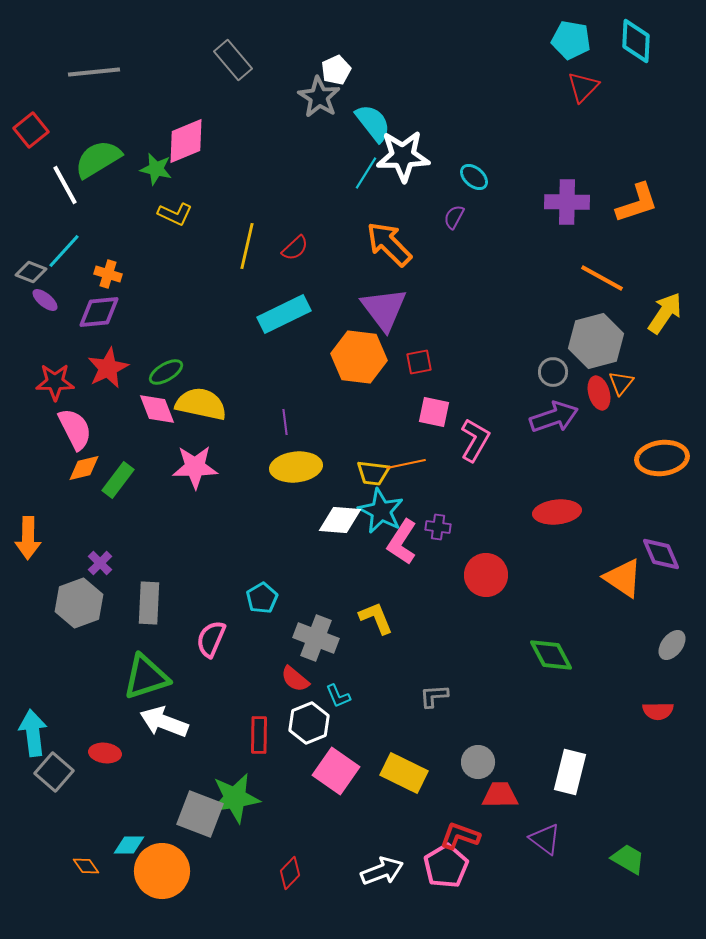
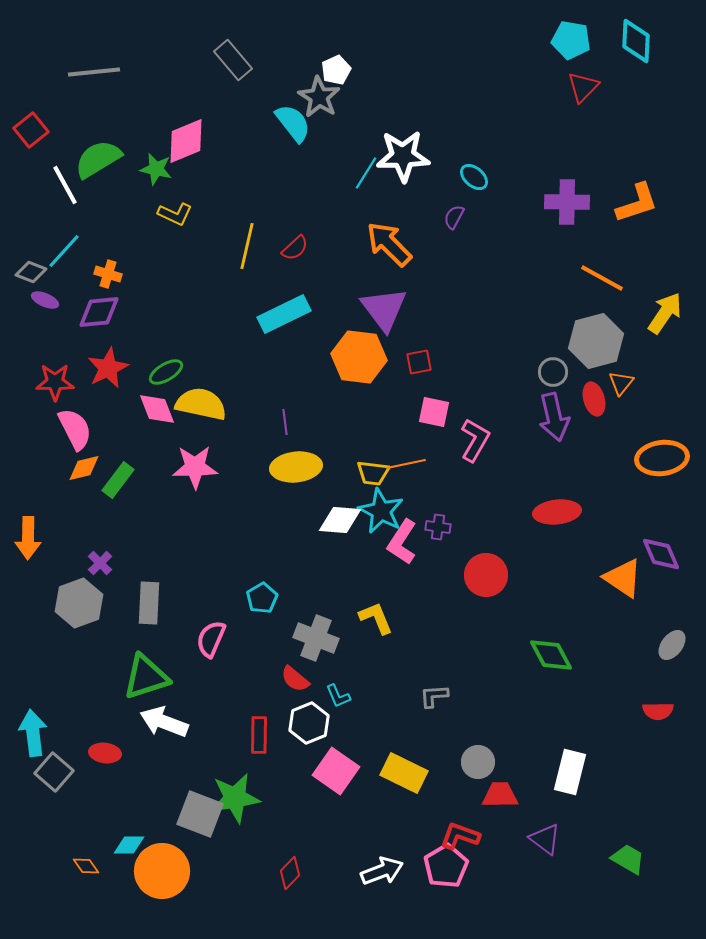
cyan semicircle at (373, 123): moved 80 px left
purple ellipse at (45, 300): rotated 16 degrees counterclockwise
red ellipse at (599, 393): moved 5 px left, 6 px down
purple arrow at (554, 417): rotated 96 degrees clockwise
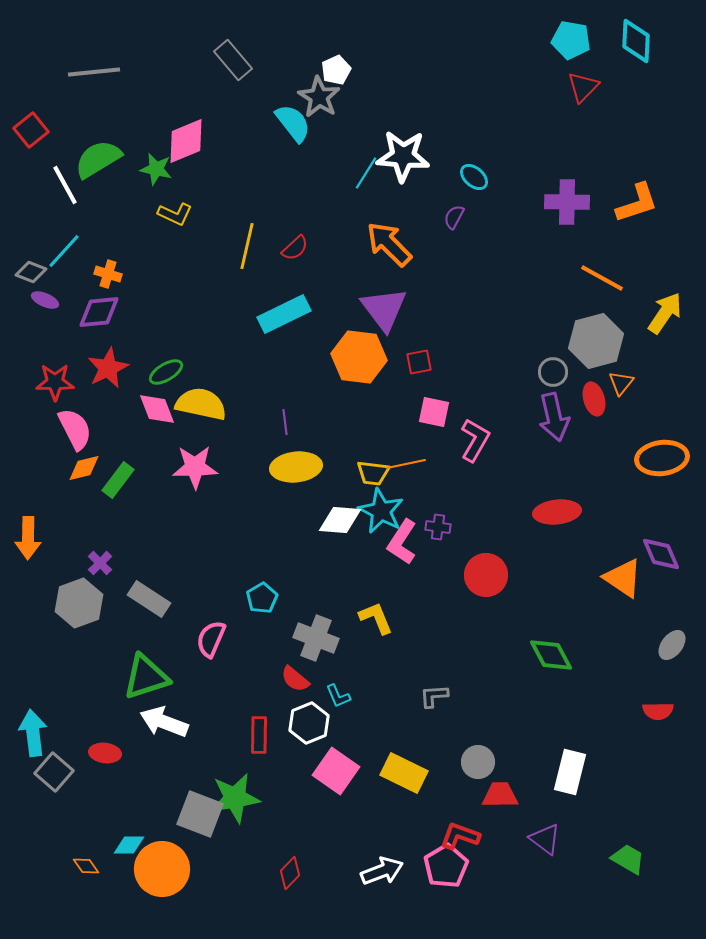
white star at (403, 156): rotated 6 degrees clockwise
gray rectangle at (149, 603): moved 4 px up; rotated 60 degrees counterclockwise
orange circle at (162, 871): moved 2 px up
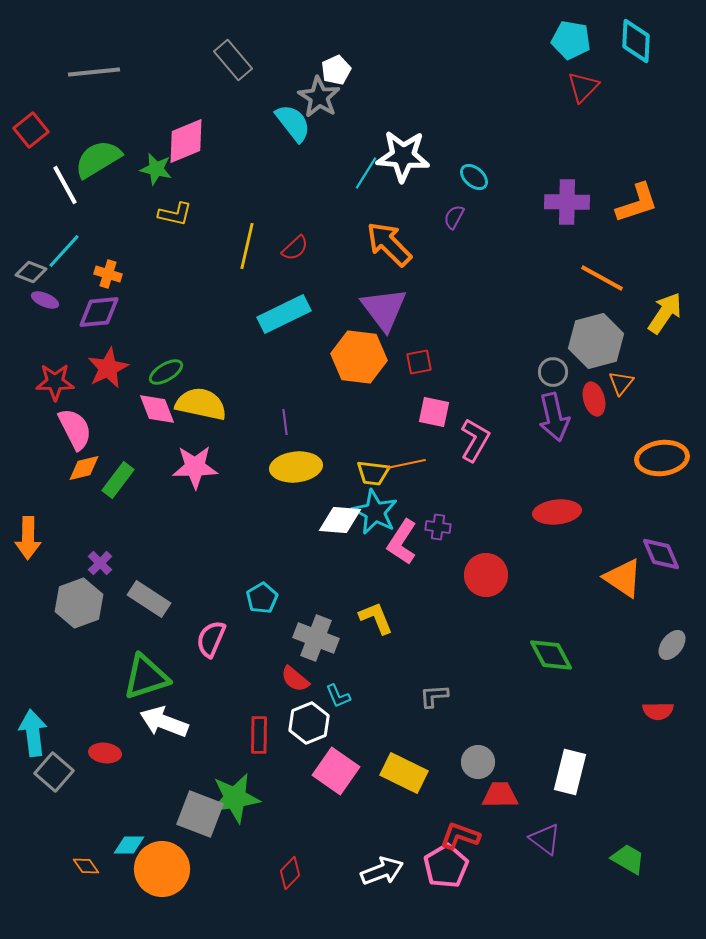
yellow L-shape at (175, 214): rotated 12 degrees counterclockwise
cyan star at (381, 511): moved 6 px left, 1 px down
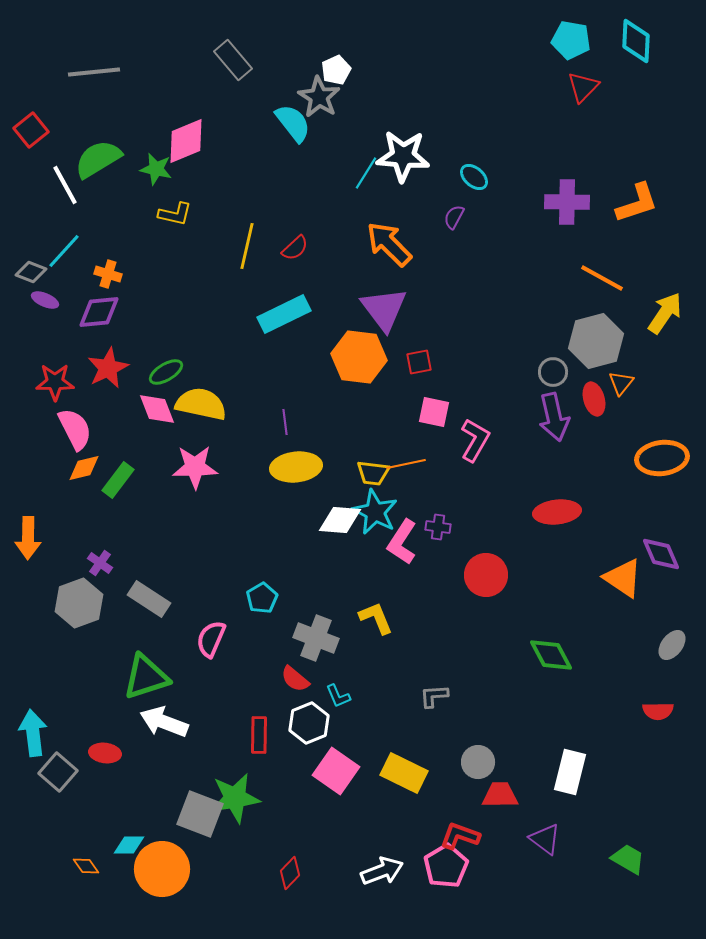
purple cross at (100, 563): rotated 10 degrees counterclockwise
gray square at (54, 772): moved 4 px right
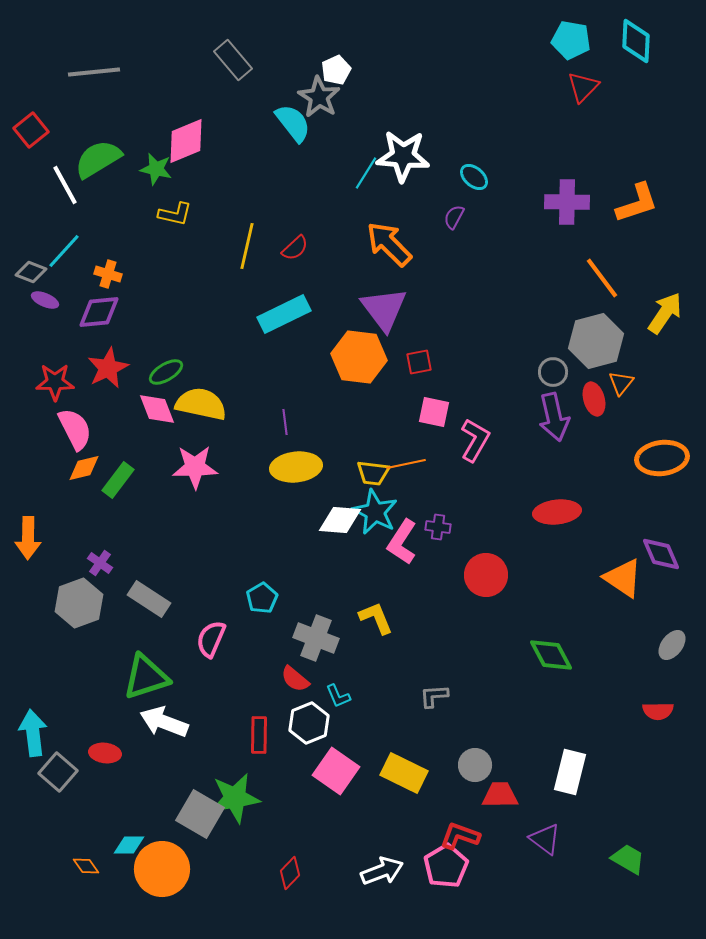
orange line at (602, 278): rotated 24 degrees clockwise
gray circle at (478, 762): moved 3 px left, 3 px down
gray square at (200, 814): rotated 9 degrees clockwise
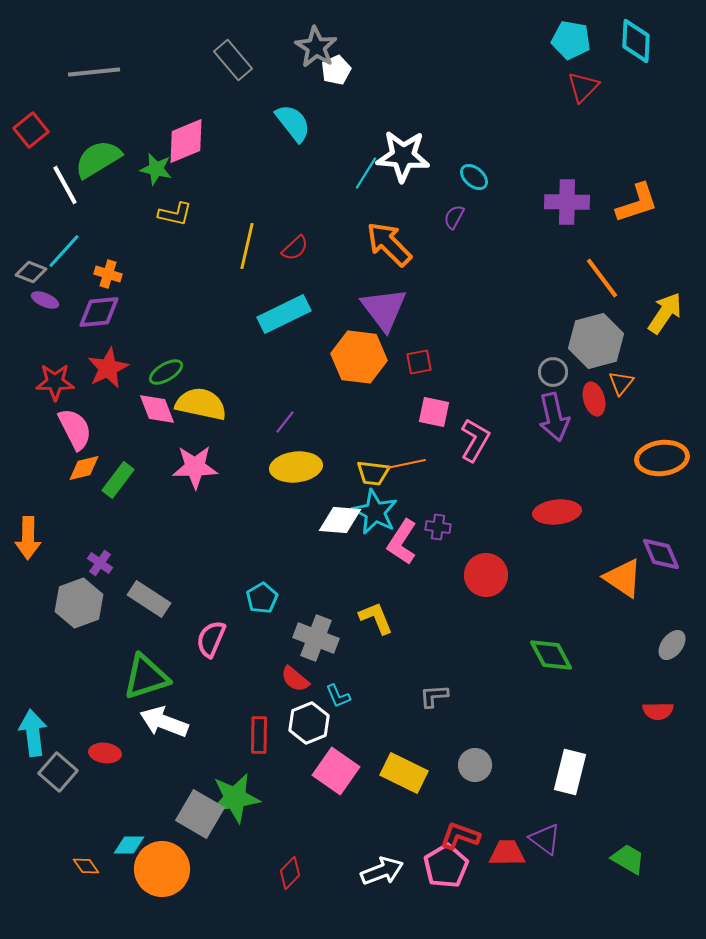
gray star at (319, 97): moved 3 px left, 50 px up
purple line at (285, 422): rotated 45 degrees clockwise
red trapezoid at (500, 795): moved 7 px right, 58 px down
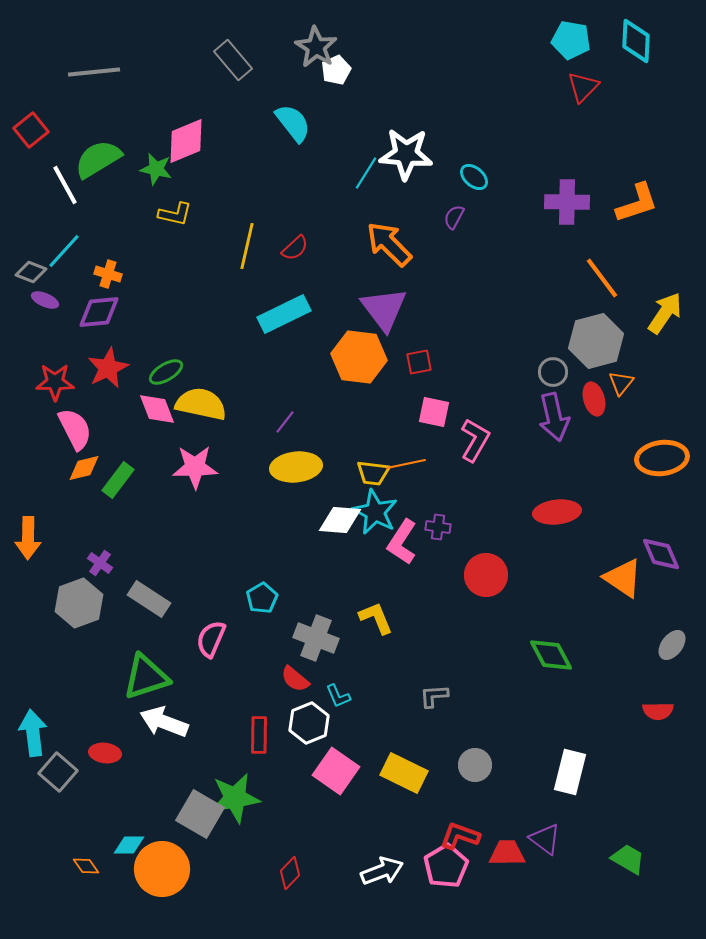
white star at (403, 156): moved 3 px right, 2 px up
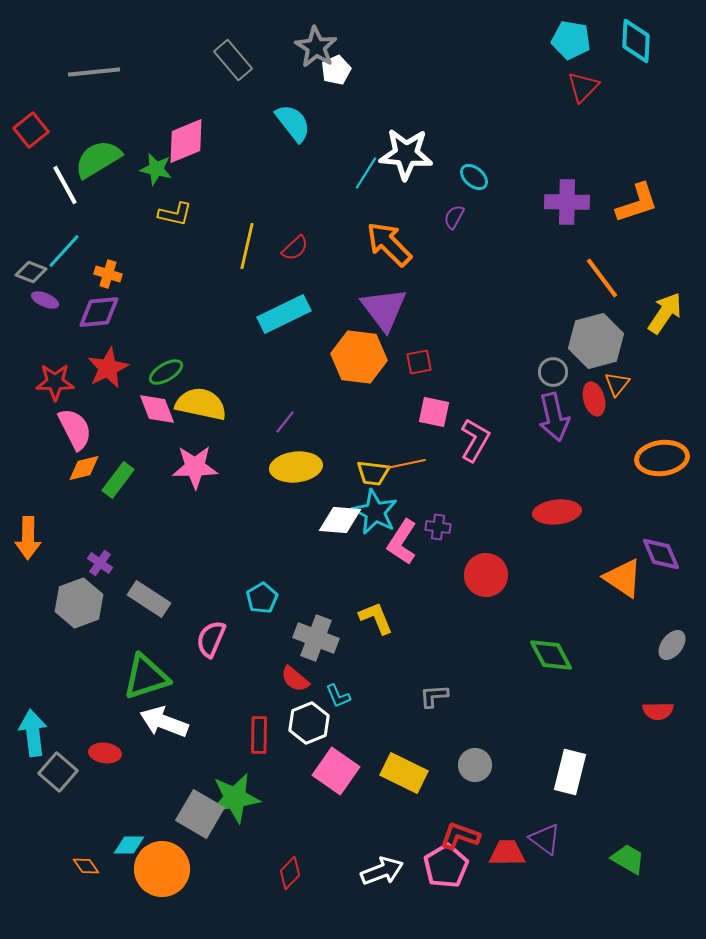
orange triangle at (621, 383): moved 4 px left, 1 px down
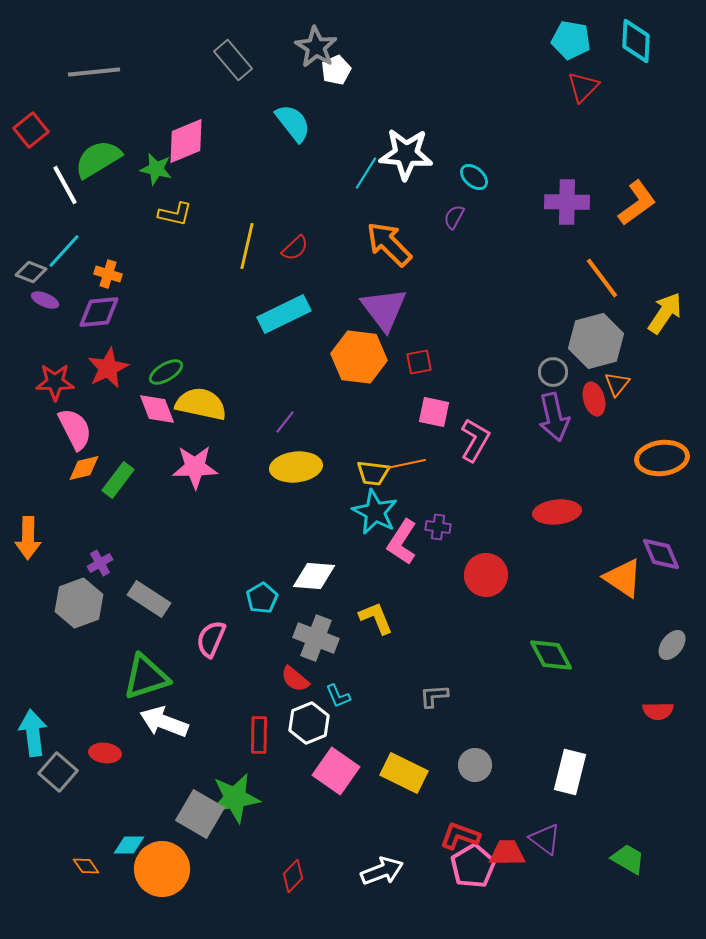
orange L-shape at (637, 203): rotated 18 degrees counterclockwise
white diamond at (340, 520): moved 26 px left, 56 px down
purple cross at (100, 563): rotated 25 degrees clockwise
pink pentagon at (446, 866): moved 27 px right
red diamond at (290, 873): moved 3 px right, 3 px down
